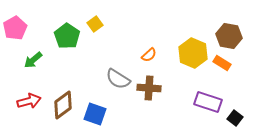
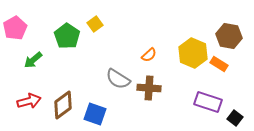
orange rectangle: moved 3 px left, 1 px down
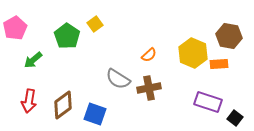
orange rectangle: rotated 36 degrees counterclockwise
brown cross: rotated 15 degrees counterclockwise
red arrow: rotated 115 degrees clockwise
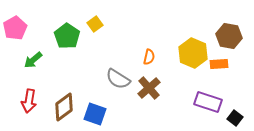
orange semicircle: moved 2 px down; rotated 35 degrees counterclockwise
brown cross: rotated 30 degrees counterclockwise
brown diamond: moved 1 px right, 2 px down
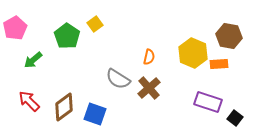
red arrow: rotated 125 degrees clockwise
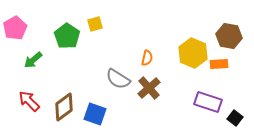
yellow square: rotated 21 degrees clockwise
orange semicircle: moved 2 px left, 1 px down
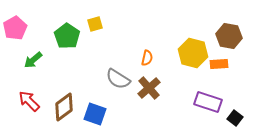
yellow hexagon: rotated 8 degrees counterclockwise
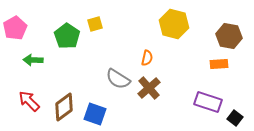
yellow hexagon: moved 19 px left, 29 px up
green arrow: rotated 42 degrees clockwise
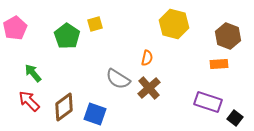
brown hexagon: moved 1 px left; rotated 10 degrees clockwise
green arrow: moved 13 px down; rotated 48 degrees clockwise
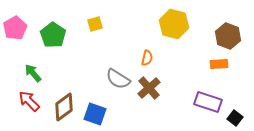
green pentagon: moved 14 px left, 1 px up
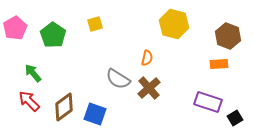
black square: rotated 21 degrees clockwise
